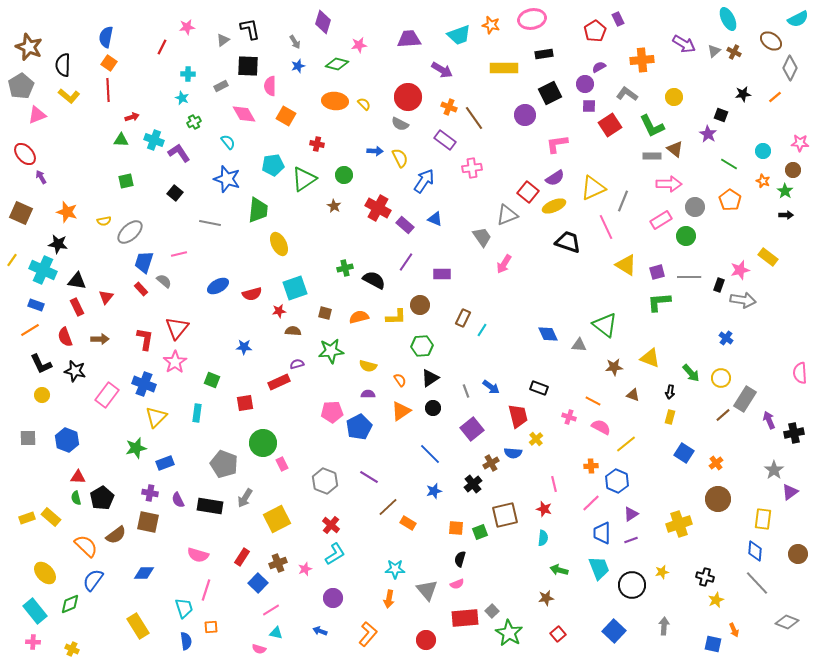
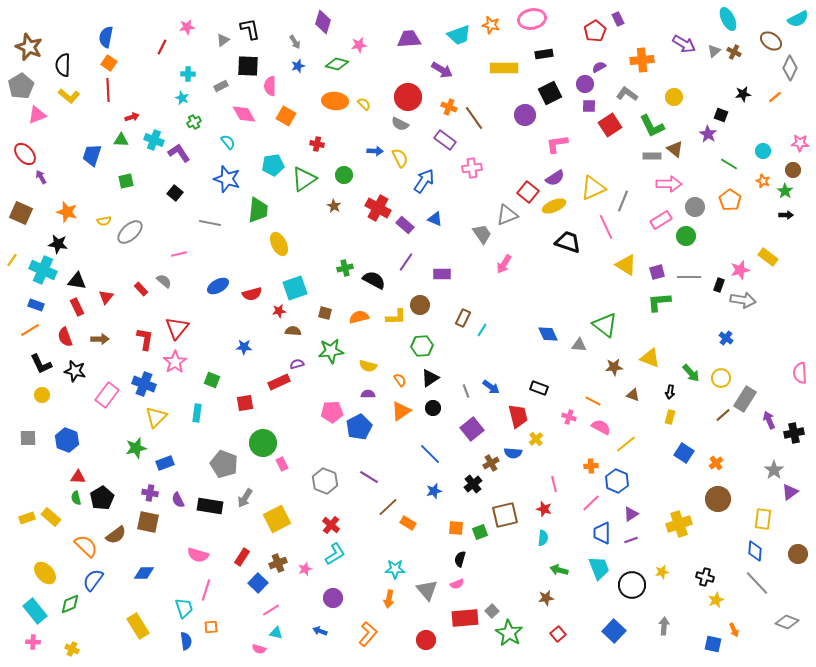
gray trapezoid at (482, 237): moved 3 px up
blue trapezoid at (144, 262): moved 52 px left, 107 px up
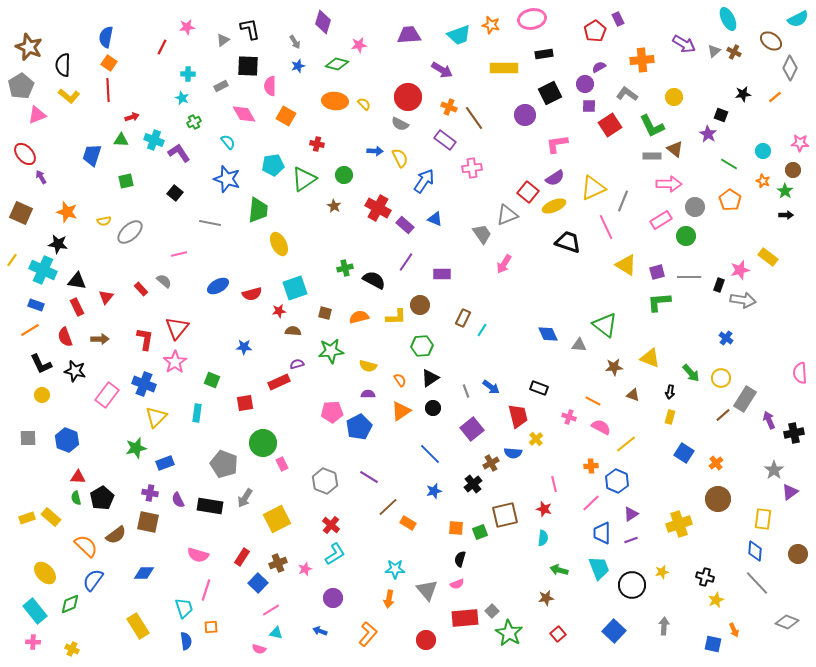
purple trapezoid at (409, 39): moved 4 px up
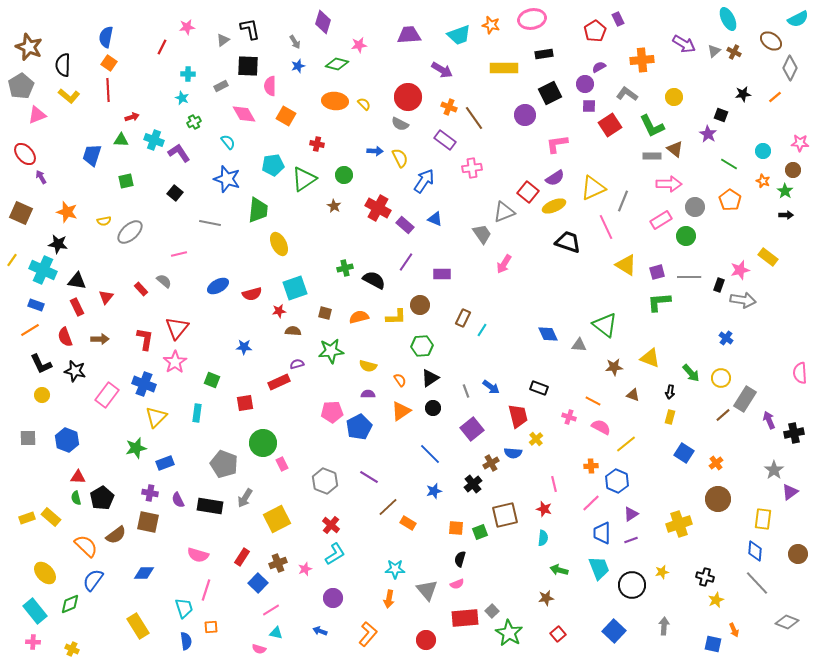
gray triangle at (507, 215): moved 3 px left, 3 px up
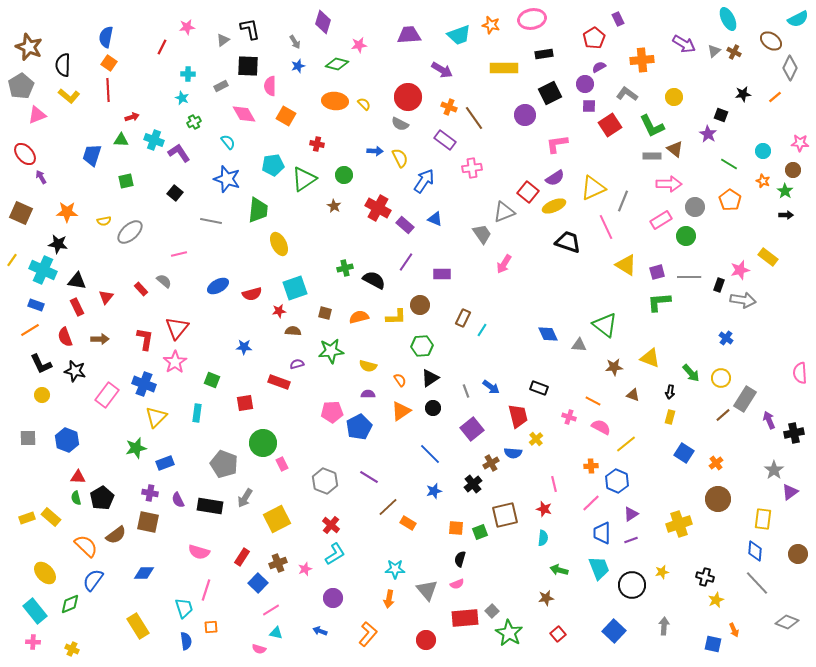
red pentagon at (595, 31): moved 1 px left, 7 px down
orange star at (67, 212): rotated 15 degrees counterclockwise
gray line at (210, 223): moved 1 px right, 2 px up
red rectangle at (279, 382): rotated 45 degrees clockwise
pink semicircle at (198, 555): moved 1 px right, 3 px up
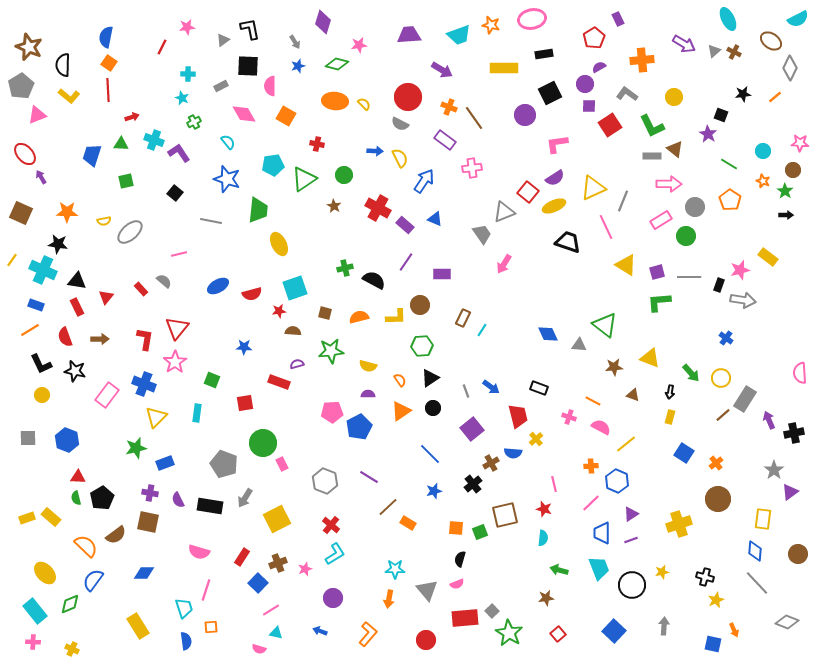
green triangle at (121, 140): moved 4 px down
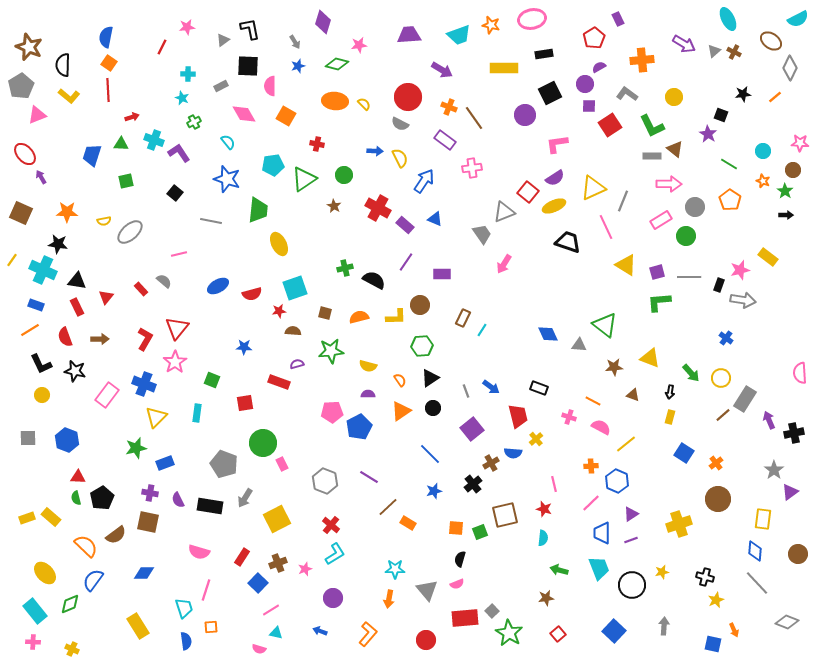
red L-shape at (145, 339): rotated 20 degrees clockwise
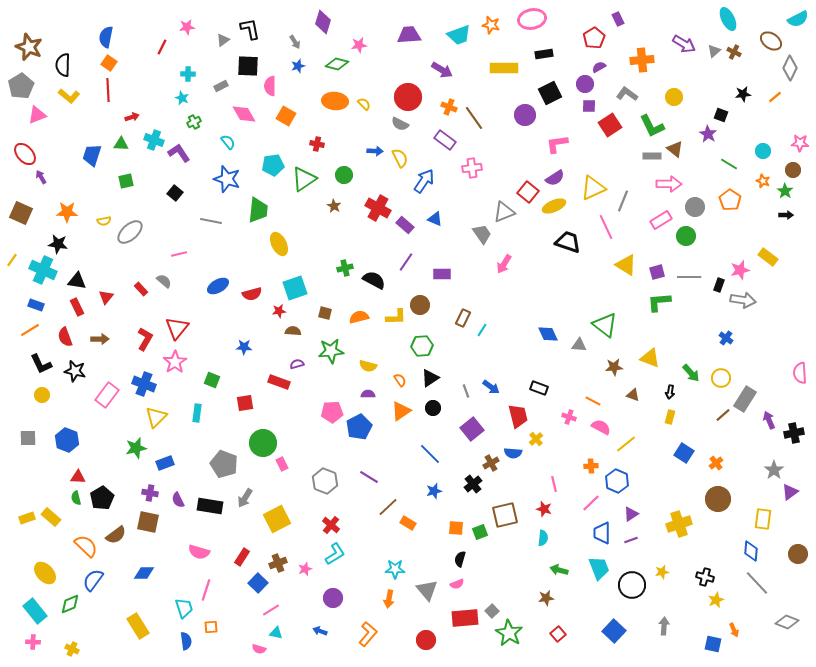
blue diamond at (755, 551): moved 4 px left
